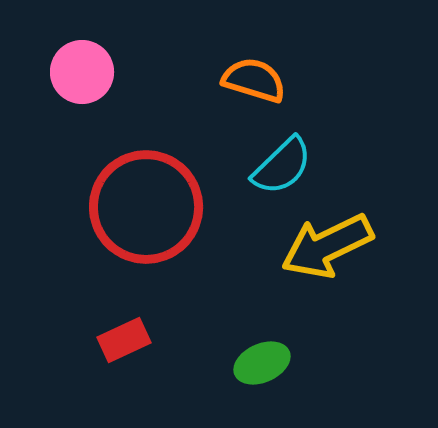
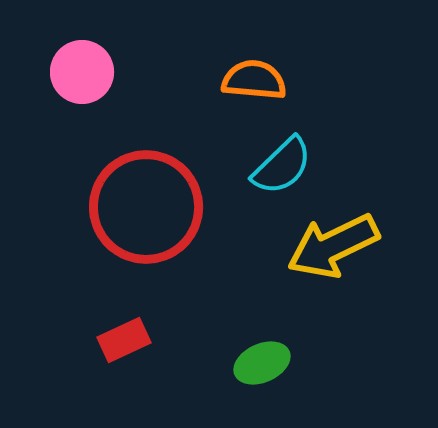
orange semicircle: rotated 12 degrees counterclockwise
yellow arrow: moved 6 px right
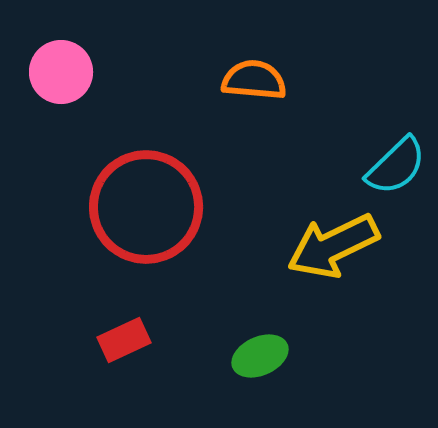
pink circle: moved 21 px left
cyan semicircle: moved 114 px right
green ellipse: moved 2 px left, 7 px up
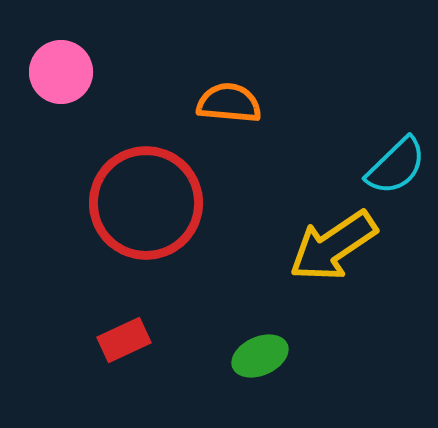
orange semicircle: moved 25 px left, 23 px down
red circle: moved 4 px up
yellow arrow: rotated 8 degrees counterclockwise
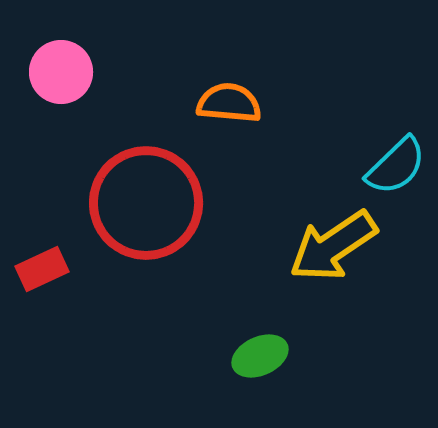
red rectangle: moved 82 px left, 71 px up
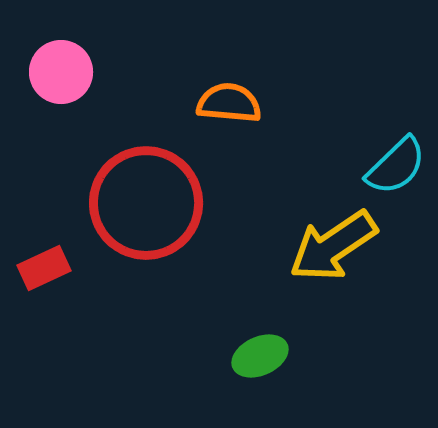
red rectangle: moved 2 px right, 1 px up
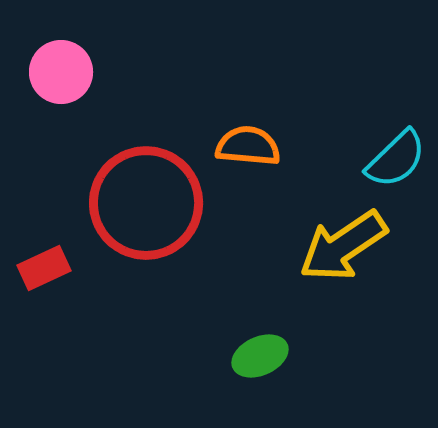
orange semicircle: moved 19 px right, 43 px down
cyan semicircle: moved 7 px up
yellow arrow: moved 10 px right
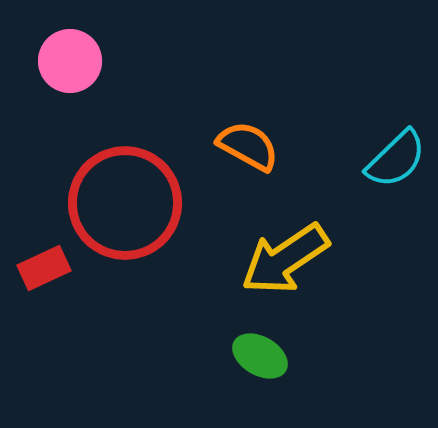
pink circle: moved 9 px right, 11 px up
orange semicircle: rotated 24 degrees clockwise
red circle: moved 21 px left
yellow arrow: moved 58 px left, 13 px down
green ellipse: rotated 54 degrees clockwise
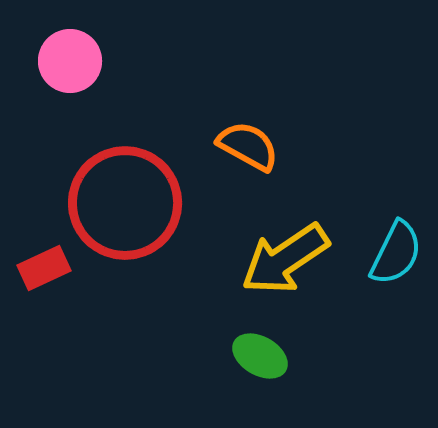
cyan semicircle: moved 94 px down; rotated 20 degrees counterclockwise
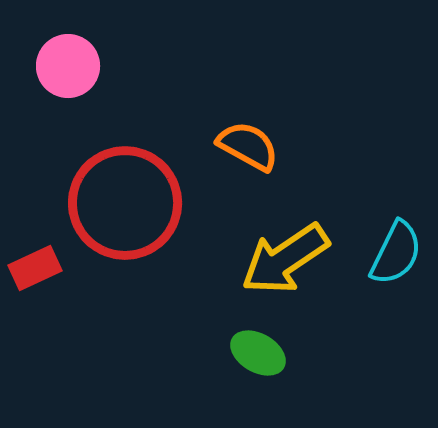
pink circle: moved 2 px left, 5 px down
red rectangle: moved 9 px left
green ellipse: moved 2 px left, 3 px up
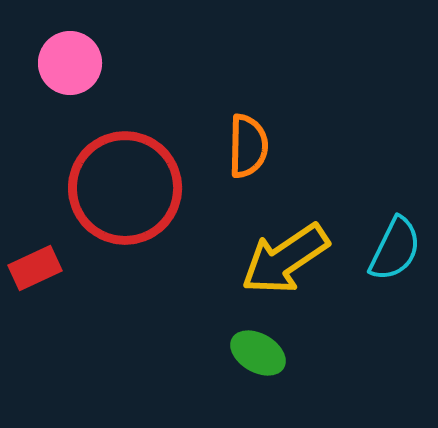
pink circle: moved 2 px right, 3 px up
orange semicircle: rotated 62 degrees clockwise
red circle: moved 15 px up
cyan semicircle: moved 1 px left, 4 px up
